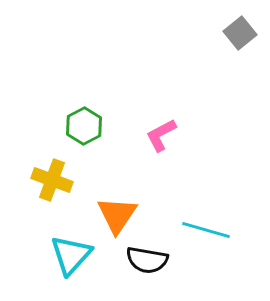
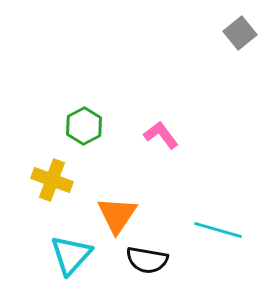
pink L-shape: rotated 81 degrees clockwise
cyan line: moved 12 px right
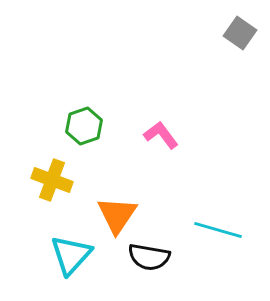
gray square: rotated 16 degrees counterclockwise
green hexagon: rotated 9 degrees clockwise
black semicircle: moved 2 px right, 3 px up
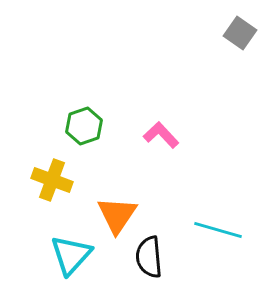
pink L-shape: rotated 6 degrees counterclockwise
black semicircle: rotated 75 degrees clockwise
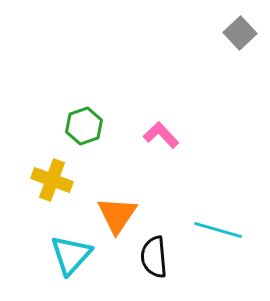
gray square: rotated 12 degrees clockwise
black semicircle: moved 5 px right
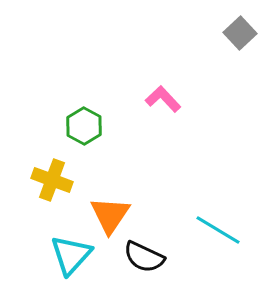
green hexagon: rotated 12 degrees counterclockwise
pink L-shape: moved 2 px right, 36 px up
orange triangle: moved 7 px left
cyan line: rotated 15 degrees clockwise
black semicircle: moved 10 px left; rotated 60 degrees counterclockwise
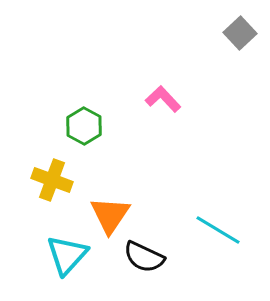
cyan triangle: moved 4 px left
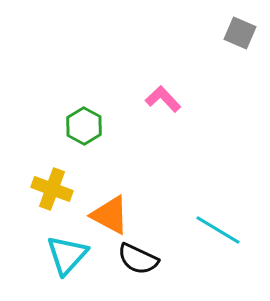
gray square: rotated 24 degrees counterclockwise
yellow cross: moved 9 px down
orange triangle: rotated 36 degrees counterclockwise
black semicircle: moved 6 px left, 2 px down
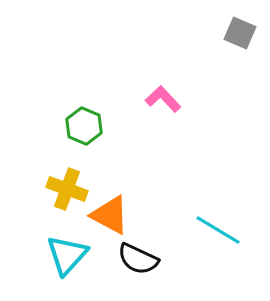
green hexagon: rotated 6 degrees counterclockwise
yellow cross: moved 15 px right
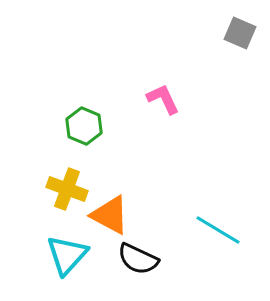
pink L-shape: rotated 18 degrees clockwise
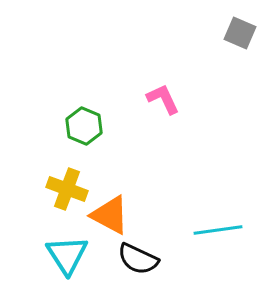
cyan line: rotated 39 degrees counterclockwise
cyan triangle: rotated 15 degrees counterclockwise
